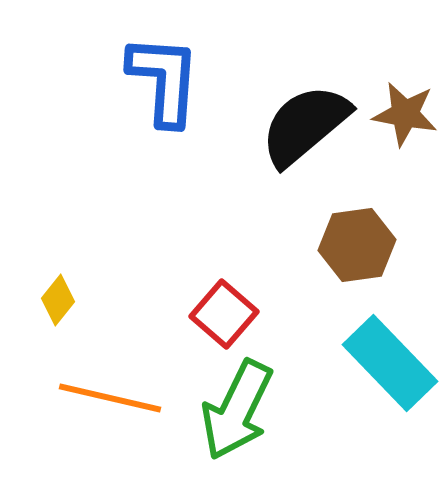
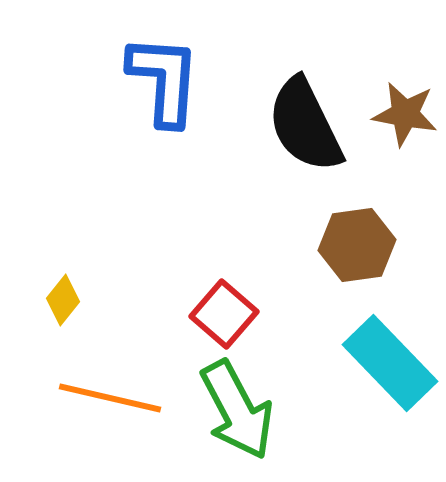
black semicircle: rotated 76 degrees counterclockwise
yellow diamond: moved 5 px right
green arrow: rotated 54 degrees counterclockwise
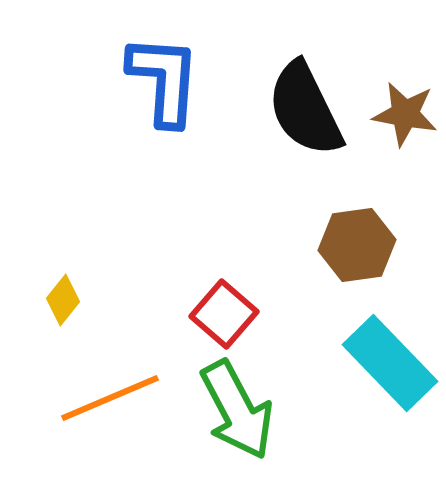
black semicircle: moved 16 px up
orange line: rotated 36 degrees counterclockwise
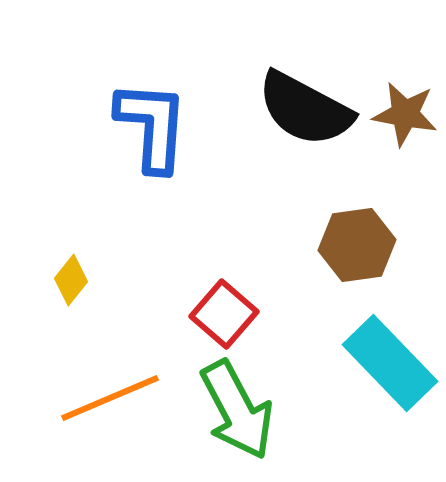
blue L-shape: moved 12 px left, 46 px down
black semicircle: rotated 36 degrees counterclockwise
yellow diamond: moved 8 px right, 20 px up
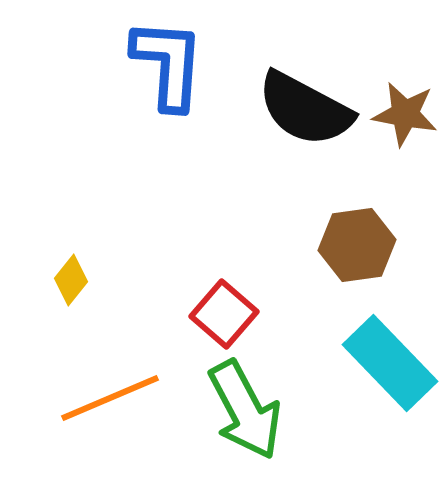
blue L-shape: moved 16 px right, 62 px up
green arrow: moved 8 px right
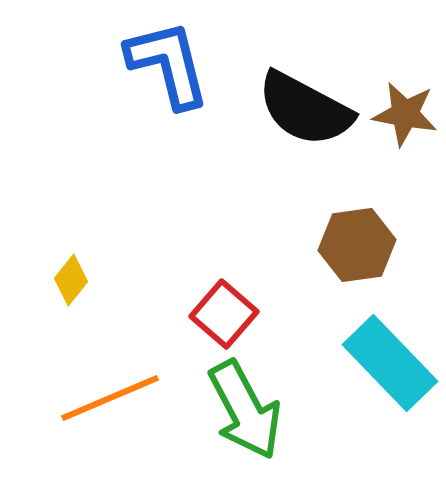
blue L-shape: rotated 18 degrees counterclockwise
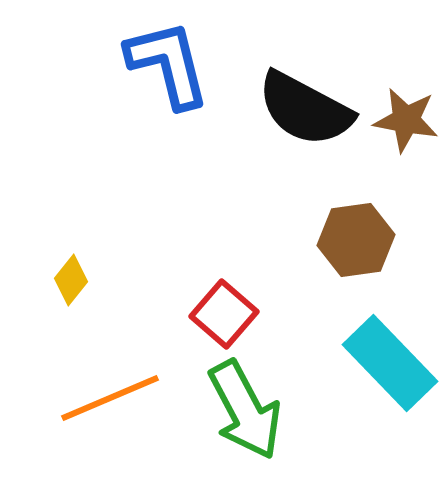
brown star: moved 1 px right, 6 px down
brown hexagon: moved 1 px left, 5 px up
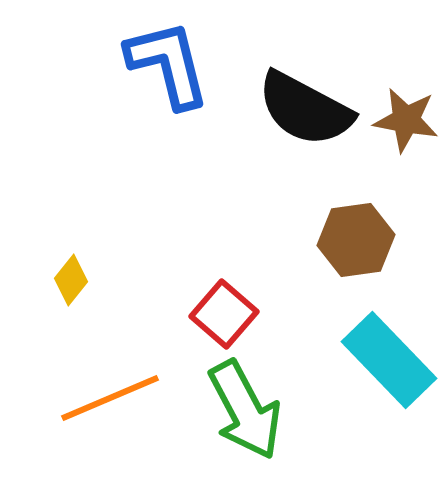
cyan rectangle: moved 1 px left, 3 px up
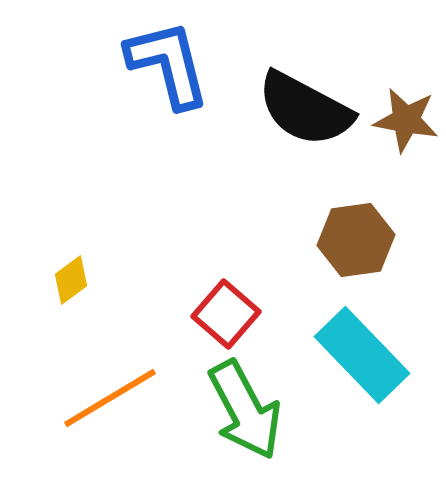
yellow diamond: rotated 15 degrees clockwise
red square: moved 2 px right
cyan rectangle: moved 27 px left, 5 px up
orange line: rotated 8 degrees counterclockwise
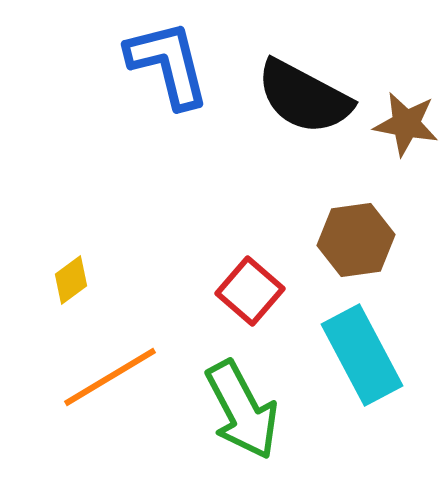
black semicircle: moved 1 px left, 12 px up
brown star: moved 4 px down
red square: moved 24 px right, 23 px up
cyan rectangle: rotated 16 degrees clockwise
orange line: moved 21 px up
green arrow: moved 3 px left
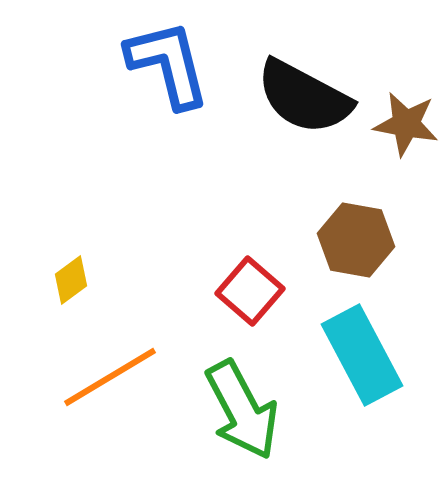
brown hexagon: rotated 18 degrees clockwise
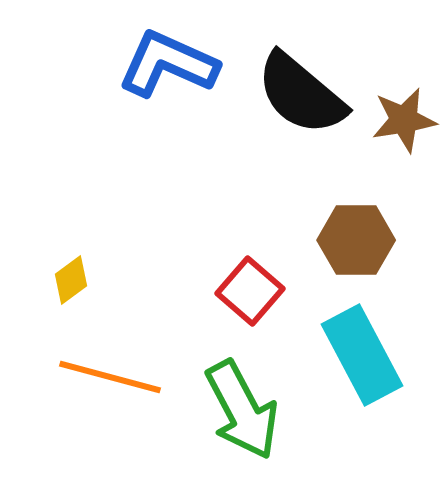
blue L-shape: rotated 52 degrees counterclockwise
black semicircle: moved 3 px left, 3 px up; rotated 12 degrees clockwise
brown star: moved 2 px left, 4 px up; rotated 20 degrees counterclockwise
brown hexagon: rotated 10 degrees counterclockwise
orange line: rotated 46 degrees clockwise
